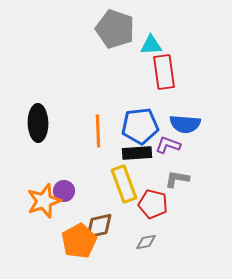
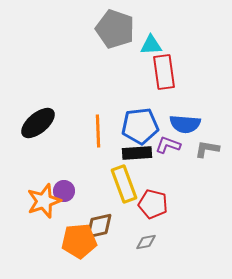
black ellipse: rotated 51 degrees clockwise
gray L-shape: moved 30 px right, 30 px up
orange pentagon: rotated 24 degrees clockwise
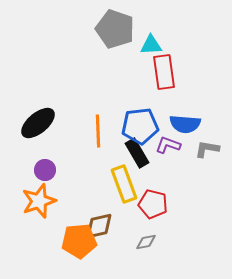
black rectangle: rotated 64 degrees clockwise
purple circle: moved 19 px left, 21 px up
orange star: moved 5 px left
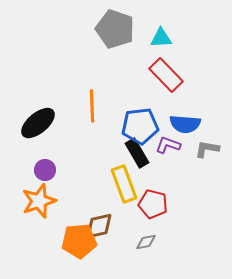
cyan triangle: moved 10 px right, 7 px up
red rectangle: moved 2 px right, 3 px down; rotated 36 degrees counterclockwise
orange line: moved 6 px left, 25 px up
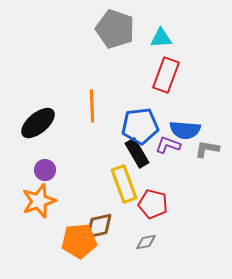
red rectangle: rotated 64 degrees clockwise
blue semicircle: moved 6 px down
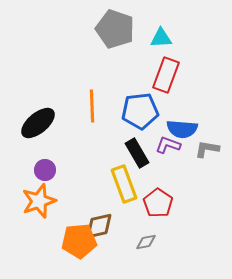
blue pentagon: moved 15 px up
blue semicircle: moved 3 px left, 1 px up
red pentagon: moved 5 px right, 1 px up; rotated 20 degrees clockwise
